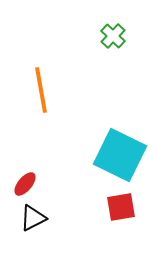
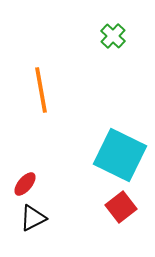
red square: rotated 28 degrees counterclockwise
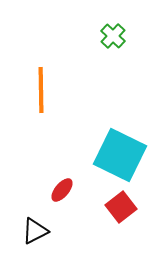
orange line: rotated 9 degrees clockwise
red ellipse: moved 37 px right, 6 px down
black triangle: moved 2 px right, 13 px down
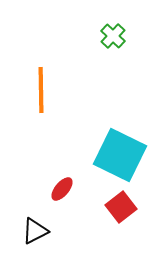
red ellipse: moved 1 px up
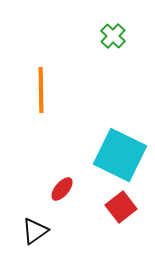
black triangle: rotated 8 degrees counterclockwise
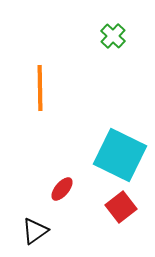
orange line: moved 1 px left, 2 px up
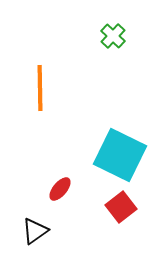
red ellipse: moved 2 px left
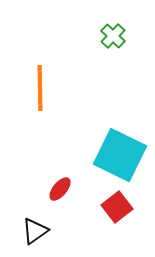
red square: moved 4 px left
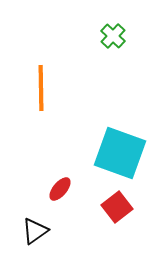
orange line: moved 1 px right
cyan square: moved 2 px up; rotated 6 degrees counterclockwise
